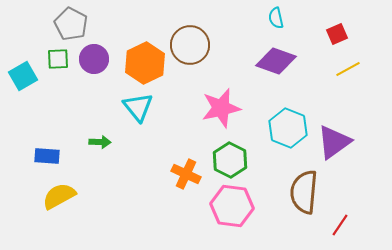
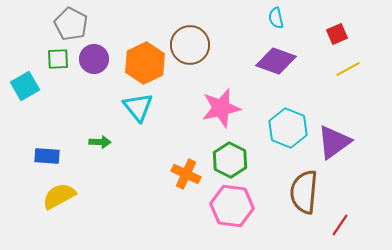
cyan square: moved 2 px right, 10 px down
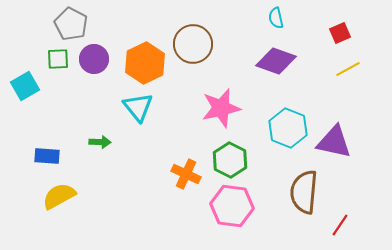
red square: moved 3 px right, 1 px up
brown circle: moved 3 px right, 1 px up
purple triangle: rotated 48 degrees clockwise
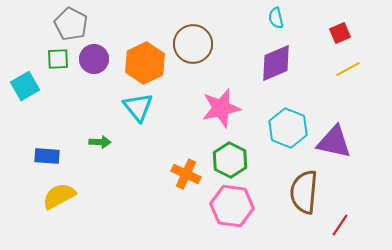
purple diamond: moved 2 px down; rotated 42 degrees counterclockwise
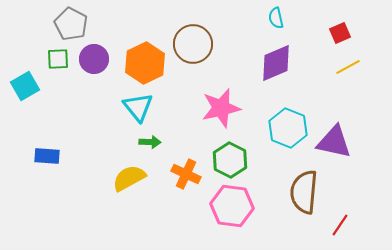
yellow line: moved 2 px up
green arrow: moved 50 px right
yellow semicircle: moved 70 px right, 18 px up
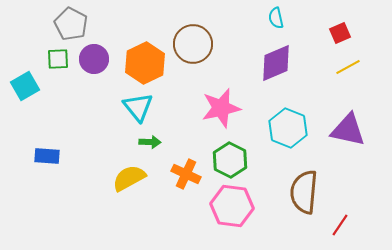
purple triangle: moved 14 px right, 12 px up
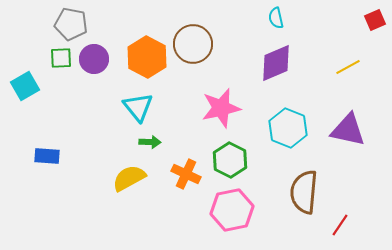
gray pentagon: rotated 16 degrees counterclockwise
red square: moved 35 px right, 13 px up
green square: moved 3 px right, 1 px up
orange hexagon: moved 2 px right, 6 px up; rotated 6 degrees counterclockwise
pink hexagon: moved 4 px down; rotated 18 degrees counterclockwise
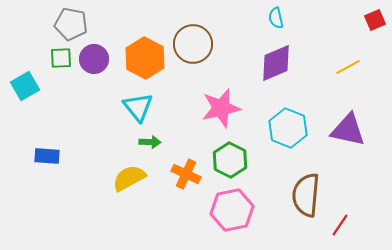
orange hexagon: moved 2 px left, 1 px down
brown semicircle: moved 2 px right, 3 px down
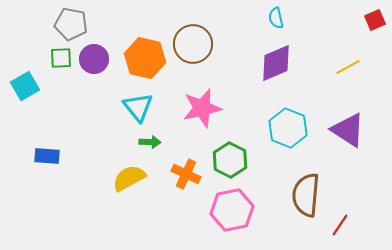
orange hexagon: rotated 15 degrees counterclockwise
pink star: moved 19 px left
purple triangle: rotated 21 degrees clockwise
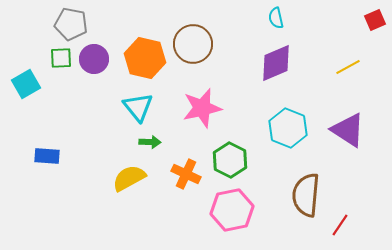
cyan square: moved 1 px right, 2 px up
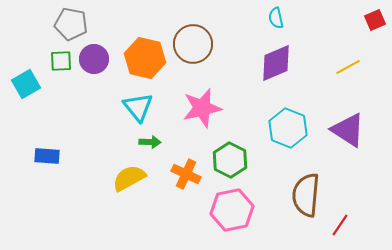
green square: moved 3 px down
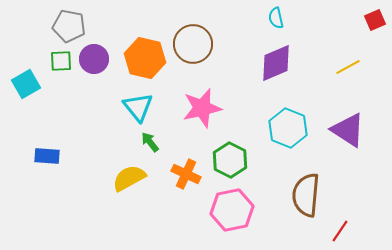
gray pentagon: moved 2 px left, 2 px down
green arrow: rotated 130 degrees counterclockwise
red line: moved 6 px down
